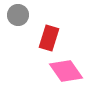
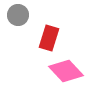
pink diamond: rotated 8 degrees counterclockwise
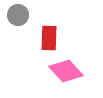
red rectangle: rotated 15 degrees counterclockwise
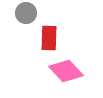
gray circle: moved 8 px right, 2 px up
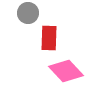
gray circle: moved 2 px right
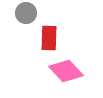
gray circle: moved 2 px left
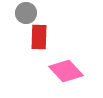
red rectangle: moved 10 px left, 1 px up
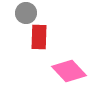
pink diamond: moved 3 px right
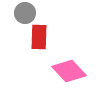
gray circle: moved 1 px left
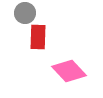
red rectangle: moved 1 px left
